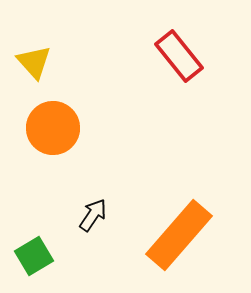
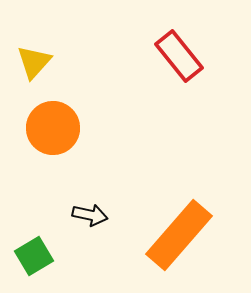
yellow triangle: rotated 24 degrees clockwise
black arrow: moved 3 px left; rotated 68 degrees clockwise
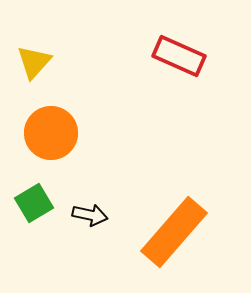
red rectangle: rotated 27 degrees counterclockwise
orange circle: moved 2 px left, 5 px down
orange rectangle: moved 5 px left, 3 px up
green square: moved 53 px up
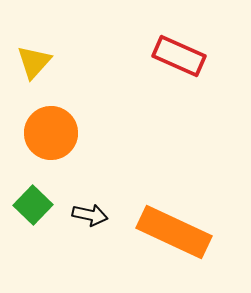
green square: moved 1 px left, 2 px down; rotated 15 degrees counterclockwise
orange rectangle: rotated 74 degrees clockwise
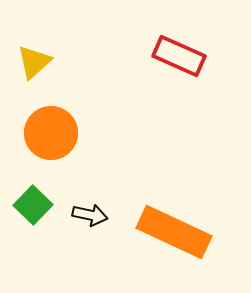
yellow triangle: rotated 6 degrees clockwise
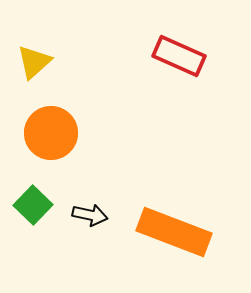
orange rectangle: rotated 4 degrees counterclockwise
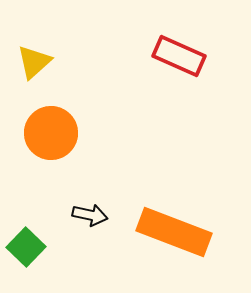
green square: moved 7 px left, 42 px down
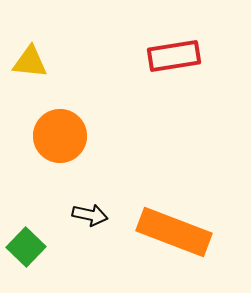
red rectangle: moved 5 px left; rotated 33 degrees counterclockwise
yellow triangle: moved 4 px left; rotated 48 degrees clockwise
orange circle: moved 9 px right, 3 px down
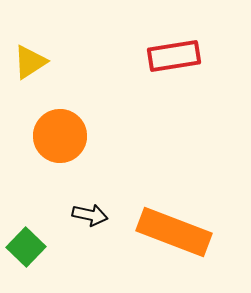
yellow triangle: rotated 39 degrees counterclockwise
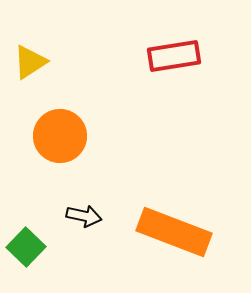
black arrow: moved 6 px left, 1 px down
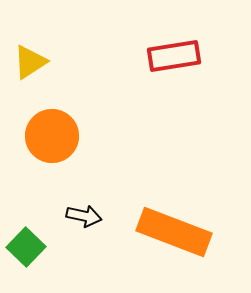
orange circle: moved 8 px left
